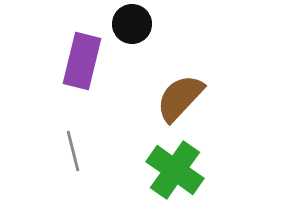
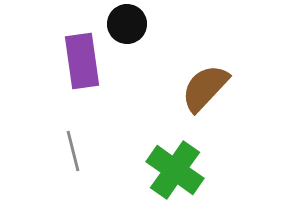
black circle: moved 5 px left
purple rectangle: rotated 22 degrees counterclockwise
brown semicircle: moved 25 px right, 10 px up
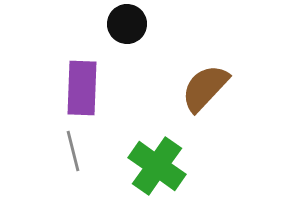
purple rectangle: moved 27 px down; rotated 10 degrees clockwise
green cross: moved 18 px left, 4 px up
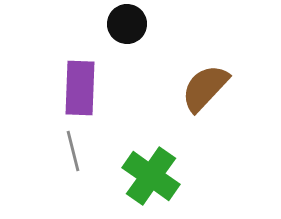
purple rectangle: moved 2 px left
green cross: moved 6 px left, 10 px down
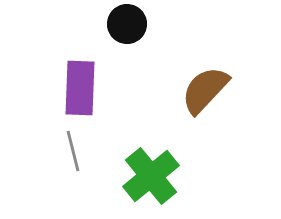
brown semicircle: moved 2 px down
green cross: rotated 16 degrees clockwise
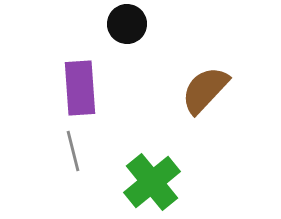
purple rectangle: rotated 6 degrees counterclockwise
green cross: moved 1 px right, 6 px down
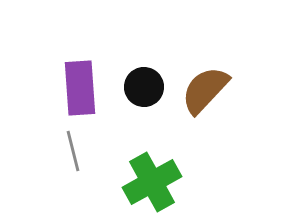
black circle: moved 17 px right, 63 px down
green cross: rotated 10 degrees clockwise
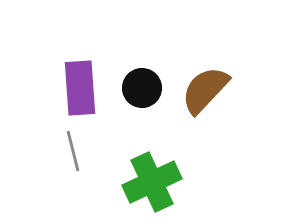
black circle: moved 2 px left, 1 px down
green cross: rotated 4 degrees clockwise
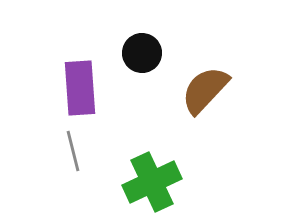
black circle: moved 35 px up
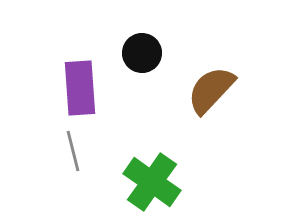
brown semicircle: moved 6 px right
green cross: rotated 30 degrees counterclockwise
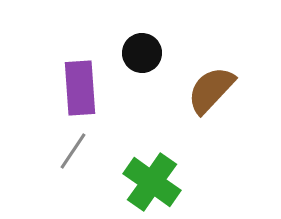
gray line: rotated 48 degrees clockwise
